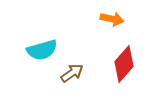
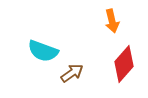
orange arrow: moved 2 px down; rotated 65 degrees clockwise
cyan semicircle: moved 1 px right, 1 px down; rotated 36 degrees clockwise
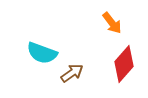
orange arrow: moved 2 px down; rotated 25 degrees counterclockwise
cyan semicircle: moved 1 px left, 2 px down
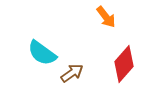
orange arrow: moved 6 px left, 6 px up
cyan semicircle: rotated 16 degrees clockwise
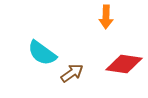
orange arrow: rotated 40 degrees clockwise
red diamond: rotated 57 degrees clockwise
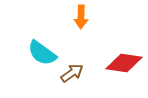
orange arrow: moved 25 px left
red diamond: moved 1 px up
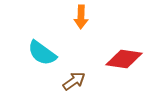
red diamond: moved 4 px up
brown arrow: moved 2 px right, 8 px down
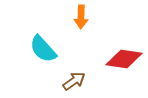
cyan semicircle: moved 1 px right, 4 px up; rotated 12 degrees clockwise
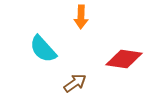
brown arrow: moved 1 px right, 2 px down
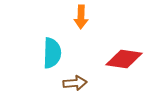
cyan semicircle: moved 9 px right, 4 px down; rotated 136 degrees counterclockwise
brown arrow: rotated 30 degrees clockwise
